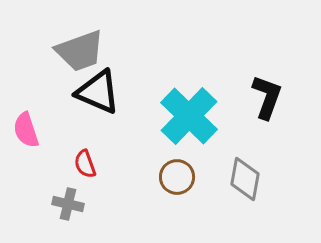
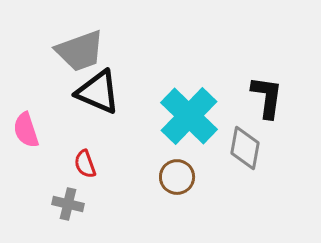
black L-shape: rotated 12 degrees counterclockwise
gray diamond: moved 31 px up
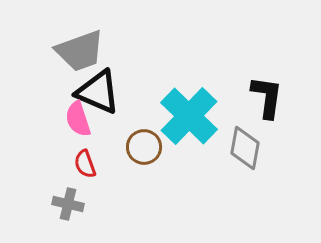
pink semicircle: moved 52 px right, 11 px up
brown circle: moved 33 px left, 30 px up
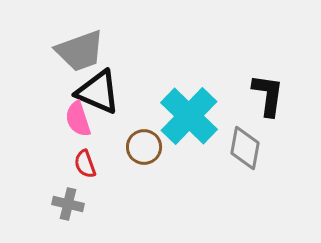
black L-shape: moved 1 px right, 2 px up
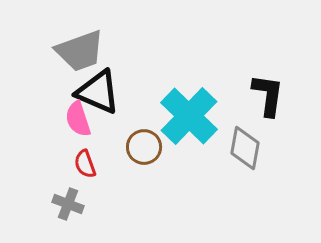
gray cross: rotated 8 degrees clockwise
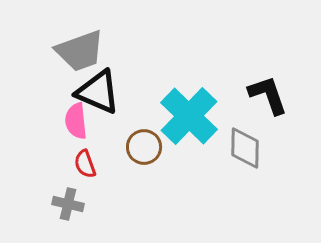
black L-shape: rotated 27 degrees counterclockwise
pink semicircle: moved 2 px left, 2 px down; rotated 12 degrees clockwise
gray diamond: rotated 9 degrees counterclockwise
gray cross: rotated 8 degrees counterclockwise
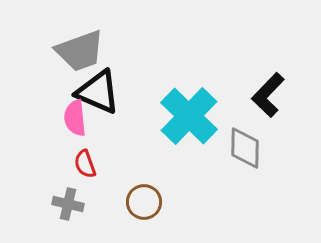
black L-shape: rotated 117 degrees counterclockwise
pink semicircle: moved 1 px left, 3 px up
brown circle: moved 55 px down
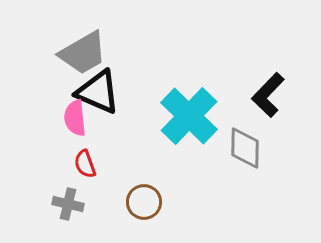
gray trapezoid: moved 3 px right, 2 px down; rotated 10 degrees counterclockwise
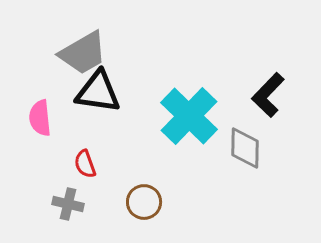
black triangle: rotated 15 degrees counterclockwise
pink semicircle: moved 35 px left
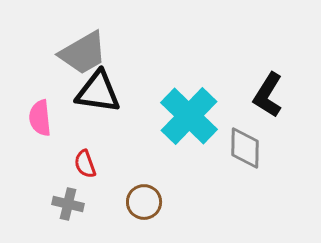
black L-shape: rotated 12 degrees counterclockwise
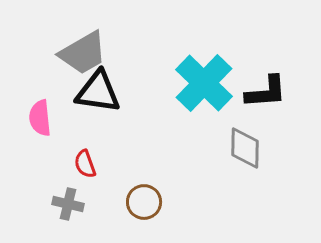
black L-shape: moved 2 px left, 3 px up; rotated 126 degrees counterclockwise
cyan cross: moved 15 px right, 33 px up
